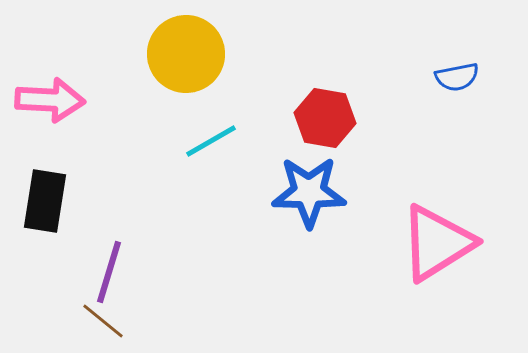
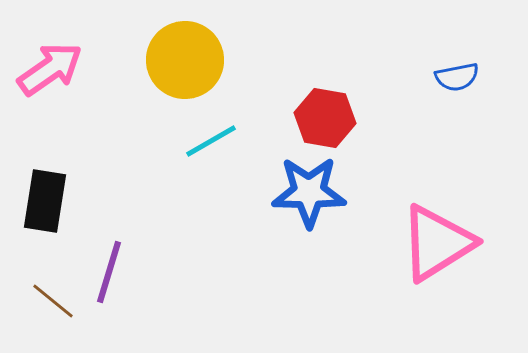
yellow circle: moved 1 px left, 6 px down
pink arrow: moved 31 px up; rotated 38 degrees counterclockwise
brown line: moved 50 px left, 20 px up
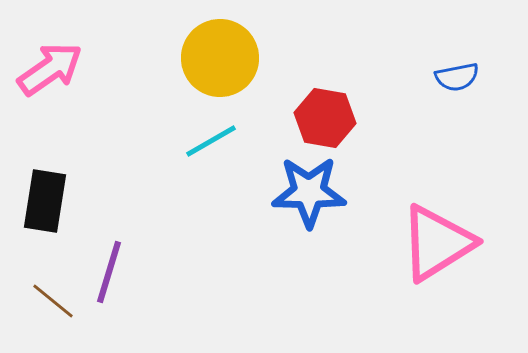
yellow circle: moved 35 px right, 2 px up
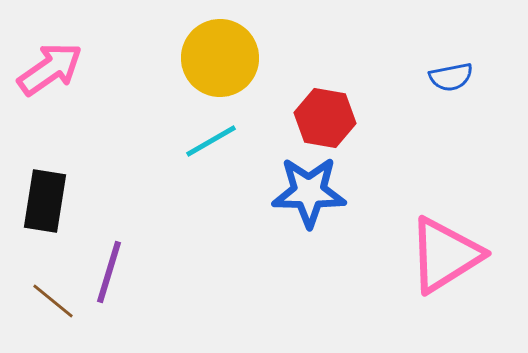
blue semicircle: moved 6 px left
pink triangle: moved 8 px right, 12 px down
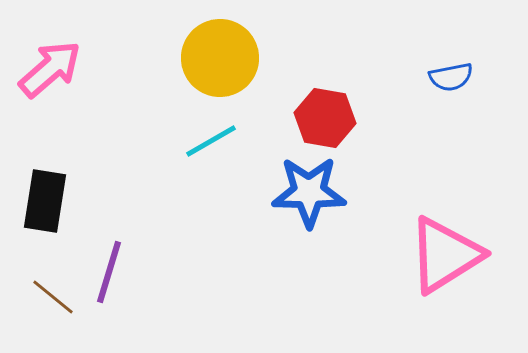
pink arrow: rotated 6 degrees counterclockwise
brown line: moved 4 px up
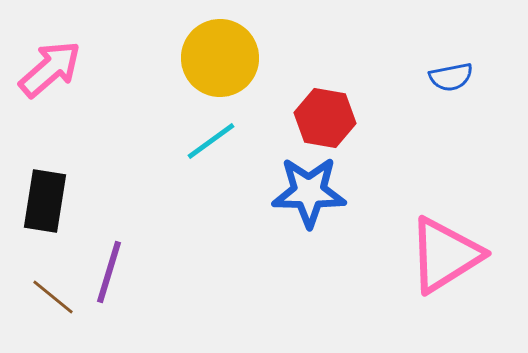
cyan line: rotated 6 degrees counterclockwise
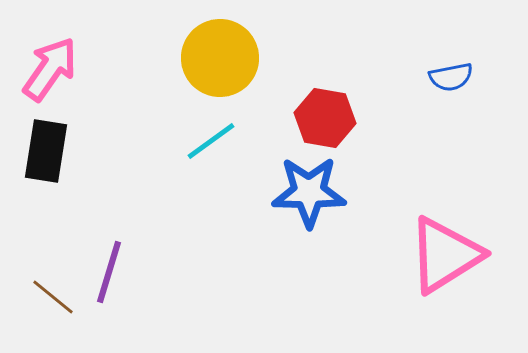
pink arrow: rotated 14 degrees counterclockwise
black rectangle: moved 1 px right, 50 px up
